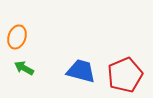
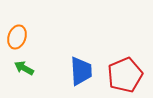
blue trapezoid: rotated 72 degrees clockwise
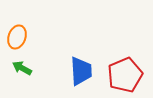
green arrow: moved 2 px left
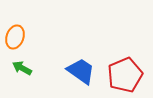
orange ellipse: moved 2 px left
blue trapezoid: rotated 52 degrees counterclockwise
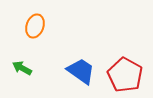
orange ellipse: moved 20 px right, 11 px up
red pentagon: rotated 20 degrees counterclockwise
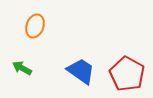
red pentagon: moved 2 px right, 1 px up
